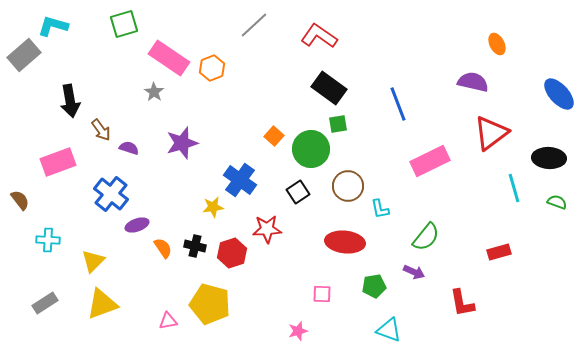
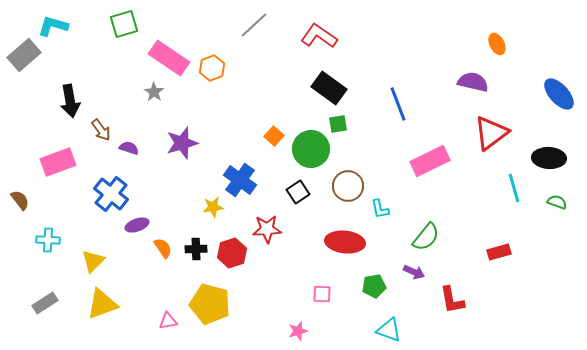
black cross at (195, 246): moved 1 px right, 3 px down; rotated 15 degrees counterclockwise
red L-shape at (462, 303): moved 10 px left, 3 px up
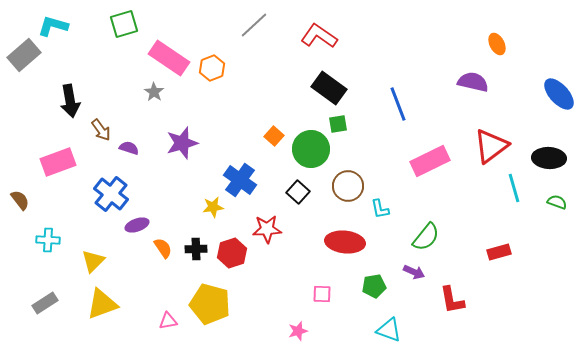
red triangle at (491, 133): moved 13 px down
black square at (298, 192): rotated 15 degrees counterclockwise
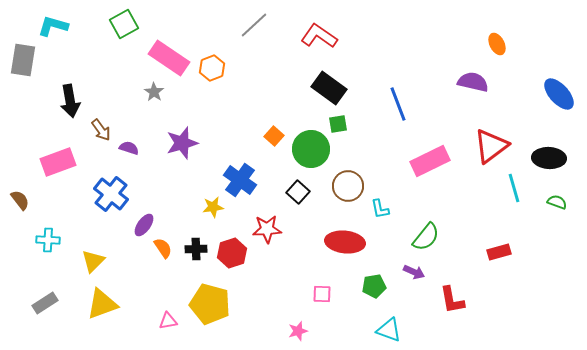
green square at (124, 24): rotated 12 degrees counterclockwise
gray rectangle at (24, 55): moved 1 px left, 5 px down; rotated 40 degrees counterclockwise
purple ellipse at (137, 225): moved 7 px right; rotated 35 degrees counterclockwise
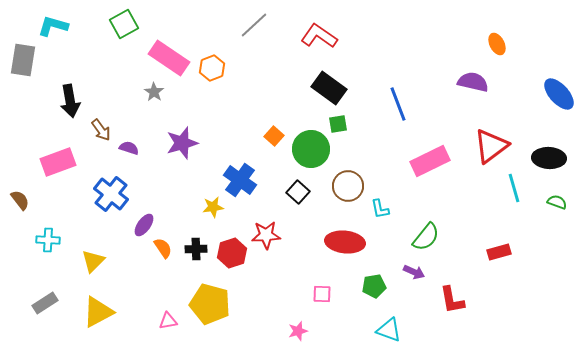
red star at (267, 229): moved 1 px left, 6 px down
yellow triangle at (102, 304): moved 4 px left, 8 px down; rotated 8 degrees counterclockwise
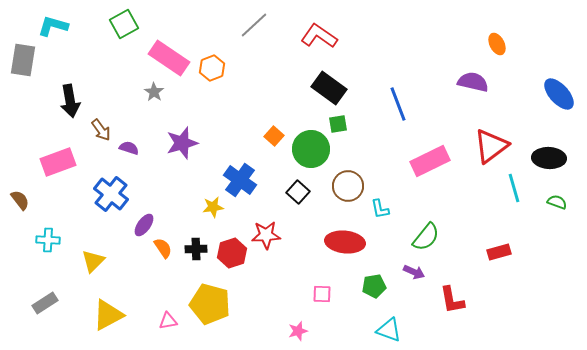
yellow triangle at (98, 312): moved 10 px right, 3 px down
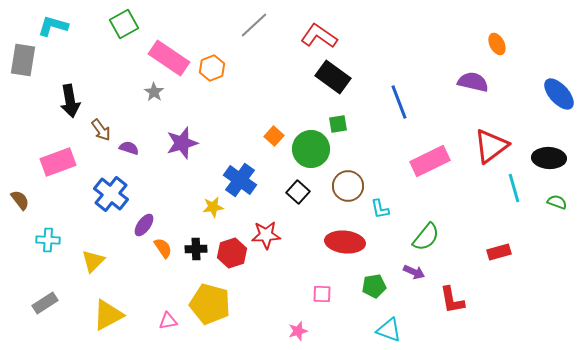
black rectangle at (329, 88): moved 4 px right, 11 px up
blue line at (398, 104): moved 1 px right, 2 px up
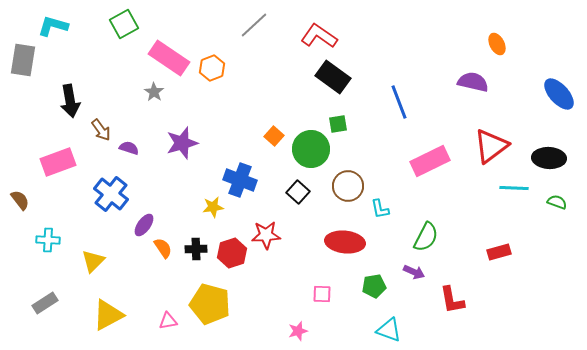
blue cross at (240, 180): rotated 16 degrees counterclockwise
cyan line at (514, 188): rotated 72 degrees counterclockwise
green semicircle at (426, 237): rotated 12 degrees counterclockwise
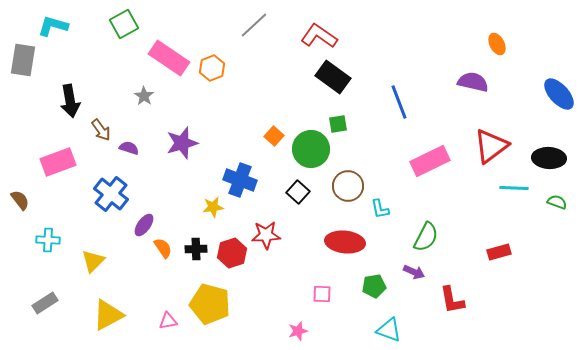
gray star at (154, 92): moved 10 px left, 4 px down
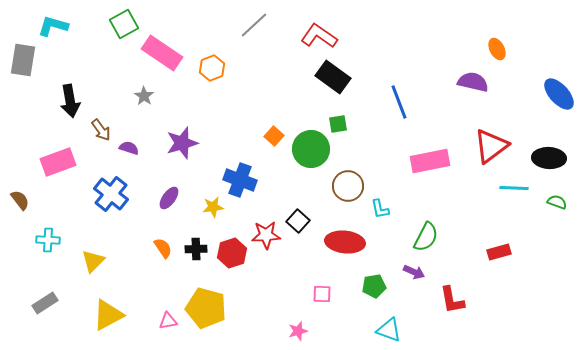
orange ellipse at (497, 44): moved 5 px down
pink rectangle at (169, 58): moved 7 px left, 5 px up
pink rectangle at (430, 161): rotated 15 degrees clockwise
black square at (298, 192): moved 29 px down
purple ellipse at (144, 225): moved 25 px right, 27 px up
yellow pentagon at (210, 304): moved 4 px left, 4 px down
